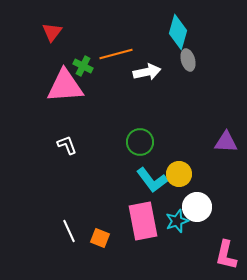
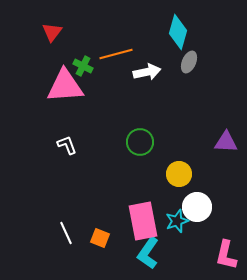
gray ellipse: moved 1 px right, 2 px down; rotated 40 degrees clockwise
cyan L-shape: moved 4 px left, 73 px down; rotated 72 degrees clockwise
white line: moved 3 px left, 2 px down
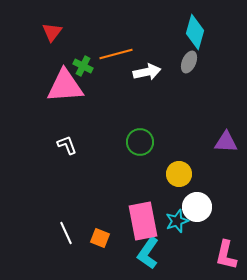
cyan diamond: moved 17 px right
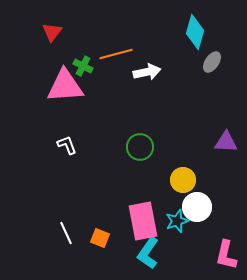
gray ellipse: moved 23 px right; rotated 10 degrees clockwise
green circle: moved 5 px down
yellow circle: moved 4 px right, 6 px down
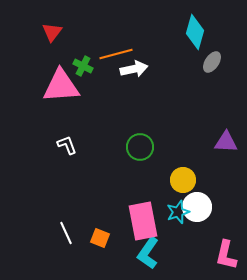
white arrow: moved 13 px left, 3 px up
pink triangle: moved 4 px left
cyan star: moved 1 px right, 9 px up
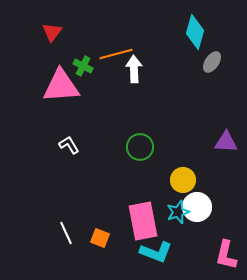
white arrow: rotated 80 degrees counterclockwise
white L-shape: moved 2 px right; rotated 10 degrees counterclockwise
cyan L-shape: moved 8 px right, 1 px up; rotated 104 degrees counterclockwise
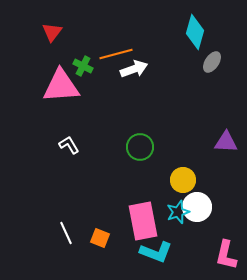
white arrow: rotated 72 degrees clockwise
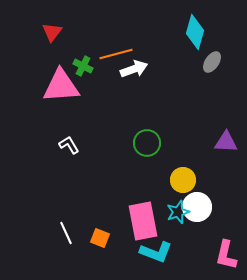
green circle: moved 7 px right, 4 px up
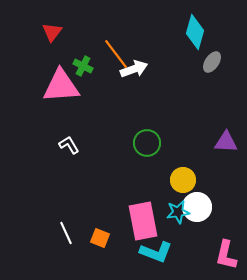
orange line: rotated 68 degrees clockwise
cyan star: rotated 10 degrees clockwise
